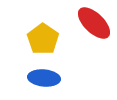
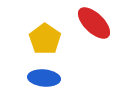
yellow pentagon: moved 2 px right
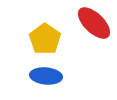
blue ellipse: moved 2 px right, 2 px up
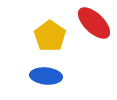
yellow pentagon: moved 5 px right, 3 px up
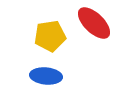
yellow pentagon: rotated 28 degrees clockwise
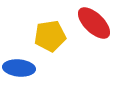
blue ellipse: moved 27 px left, 8 px up
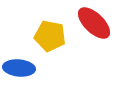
yellow pentagon: rotated 20 degrees clockwise
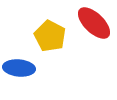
yellow pentagon: rotated 16 degrees clockwise
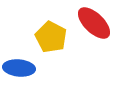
yellow pentagon: moved 1 px right, 1 px down
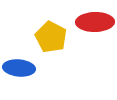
red ellipse: moved 1 px right, 1 px up; rotated 45 degrees counterclockwise
